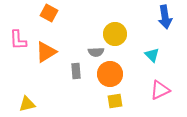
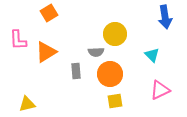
orange square: rotated 30 degrees clockwise
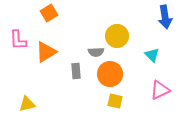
yellow circle: moved 2 px right, 2 px down
yellow square: rotated 21 degrees clockwise
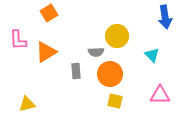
pink triangle: moved 5 px down; rotated 25 degrees clockwise
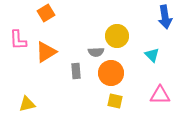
orange square: moved 3 px left
orange circle: moved 1 px right, 1 px up
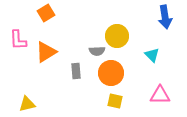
gray semicircle: moved 1 px right, 1 px up
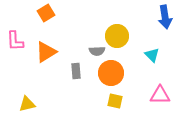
pink L-shape: moved 3 px left, 1 px down
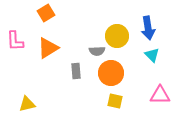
blue arrow: moved 17 px left, 11 px down
orange triangle: moved 2 px right, 4 px up
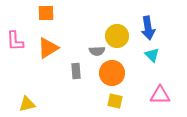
orange square: rotated 30 degrees clockwise
orange circle: moved 1 px right
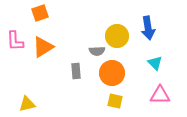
orange square: moved 6 px left; rotated 18 degrees counterclockwise
orange triangle: moved 5 px left, 1 px up
cyan triangle: moved 3 px right, 8 px down
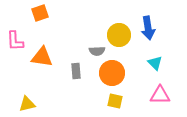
yellow circle: moved 2 px right, 1 px up
orange triangle: moved 1 px left, 10 px down; rotated 40 degrees clockwise
